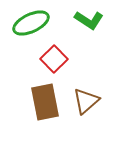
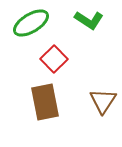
green ellipse: rotated 6 degrees counterclockwise
brown triangle: moved 17 px right; rotated 16 degrees counterclockwise
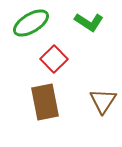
green L-shape: moved 2 px down
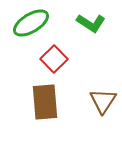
green L-shape: moved 2 px right, 1 px down
brown rectangle: rotated 6 degrees clockwise
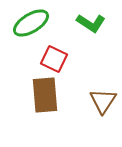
red square: rotated 20 degrees counterclockwise
brown rectangle: moved 7 px up
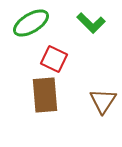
green L-shape: rotated 12 degrees clockwise
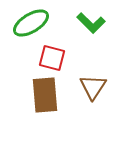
red square: moved 2 px left, 1 px up; rotated 12 degrees counterclockwise
brown triangle: moved 10 px left, 14 px up
